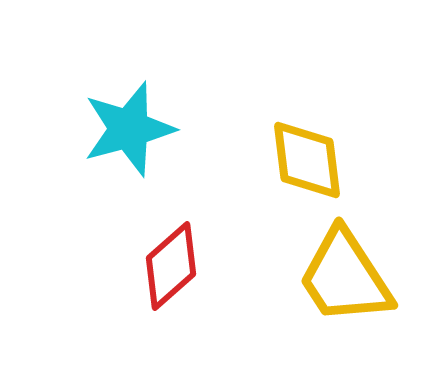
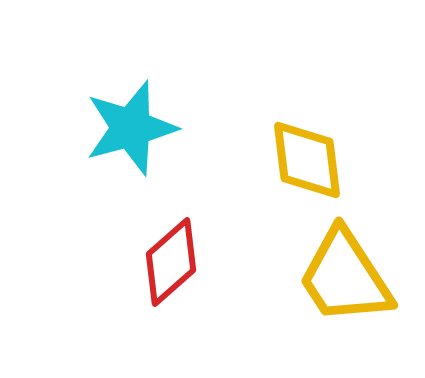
cyan star: moved 2 px right, 1 px up
red diamond: moved 4 px up
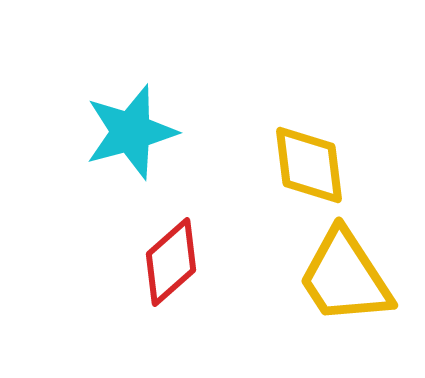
cyan star: moved 4 px down
yellow diamond: moved 2 px right, 5 px down
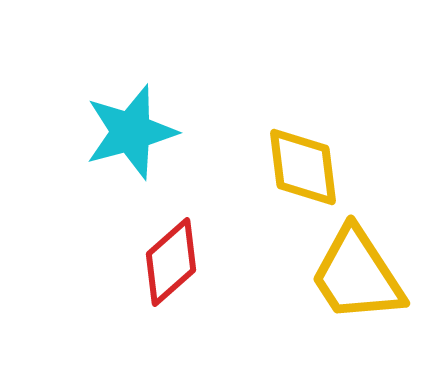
yellow diamond: moved 6 px left, 2 px down
yellow trapezoid: moved 12 px right, 2 px up
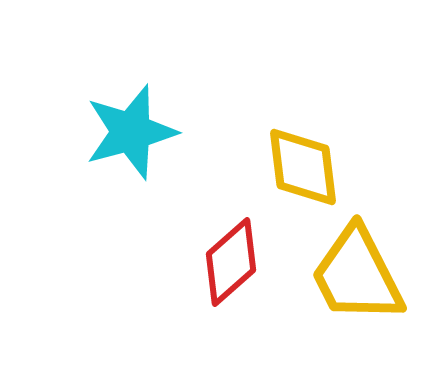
red diamond: moved 60 px right
yellow trapezoid: rotated 6 degrees clockwise
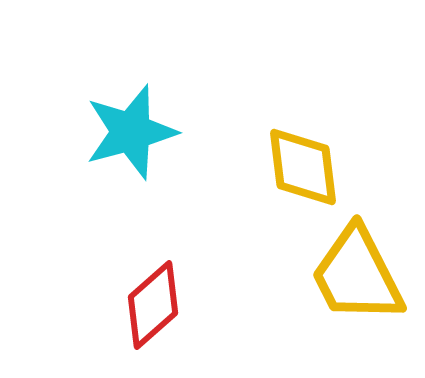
red diamond: moved 78 px left, 43 px down
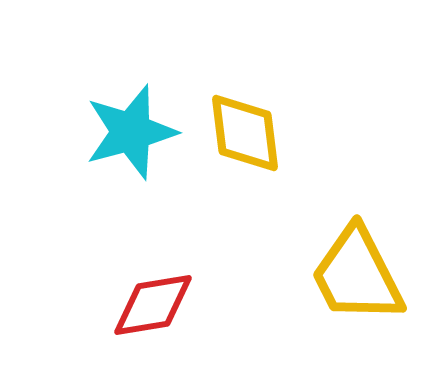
yellow diamond: moved 58 px left, 34 px up
red diamond: rotated 32 degrees clockwise
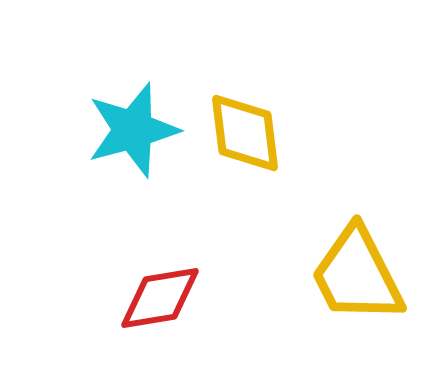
cyan star: moved 2 px right, 2 px up
red diamond: moved 7 px right, 7 px up
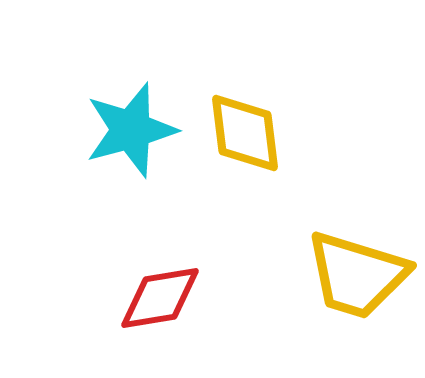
cyan star: moved 2 px left
yellow trapezoid: rotated 46 degrees counterclockwise
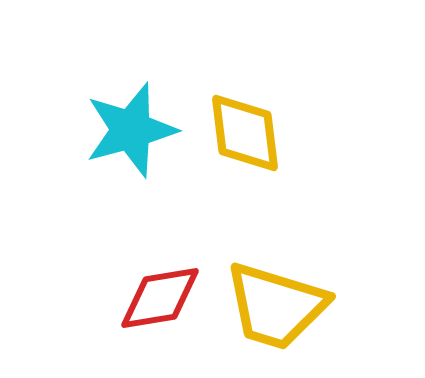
yellow trapezoid: moved 81 px left, 31 px down
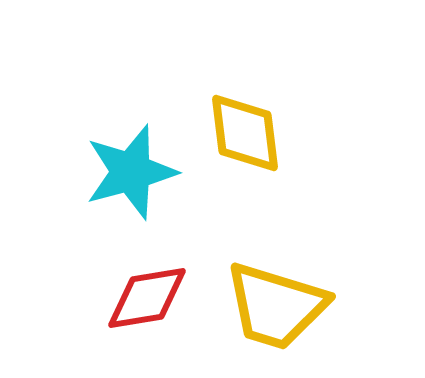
cyan star: moved 42 px down
red diamond: moved 13 px left
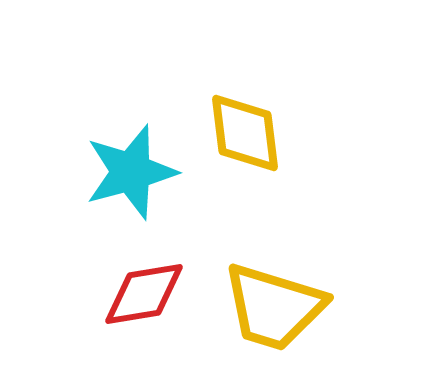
red diamond: moved 3 px left, 4 px up
yellow trapezoid: moved 2 px left, 1 px down
